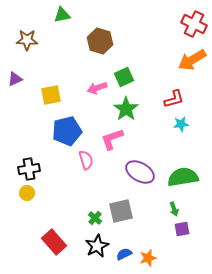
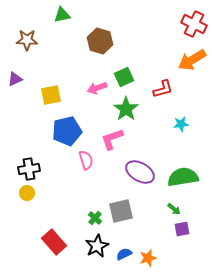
red L-shape: moved 11 px left, 10 px up
green arrow: rotated 32 degrees counterclockwise
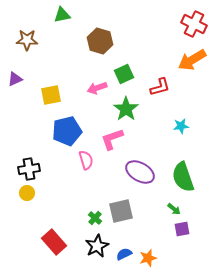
green square: moved 3 px up
red L-shape: moved 3 px left, 2 px up
cyan star: moved 2 px down
green semicircle: rotated 100 degrees counterclockwise
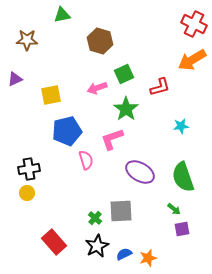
gray square: rotated 10 degrees clockwise
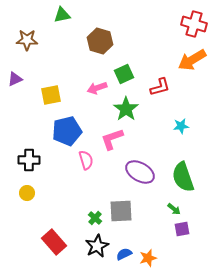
red cross: rotated 10 degrees counterclockwise
black cross: moved 9 px up; rotated 10 degrees clockwise
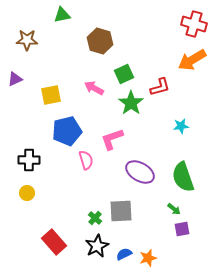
pink arrow: moved 3 px left; rotated 48 degrees clockwise
green star: moved 5 px right, 6 px up
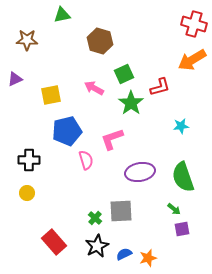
purple ellipse: rotated 40 degrees counterclockwise
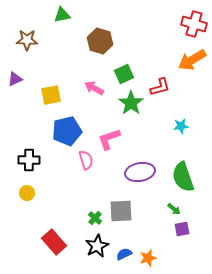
pink L-shape: moved 3 px left
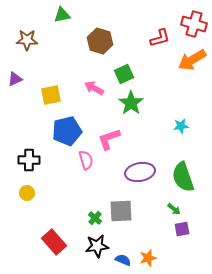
red L-shape: moved 49 px up
black star: rotated 20 degrees clockwise
blue semicircle: moved 1 px left, 6 px down; rotated 49 degrees clockwise
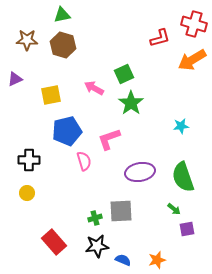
brown hexagon: moved 37 px left, 4 px down
pink semicircle: moved 2 px left, 1 px down
green cross: rotated 32 degrees clockwise
purple square: moved 5 px right
orange star: moved 9 px right, 2 px down
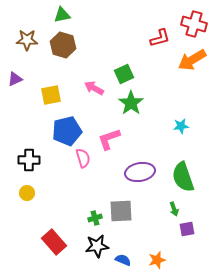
pink semicircle: moved 1 px left, 3 px up
green arrow: rotated 32 degrees clockwise
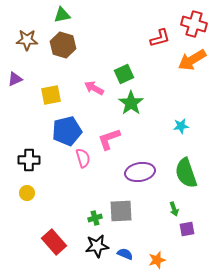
green semicircle: moved 3 px right, 4 px up
blue semicircle: moved 2 px right, 6 px up
